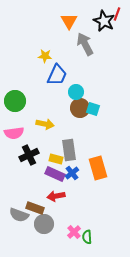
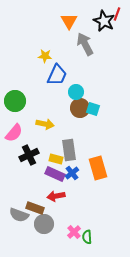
pink semicircle: rotated 42 degrees counterclockwise
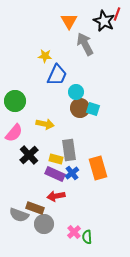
black cross: rotated 18 degrees counterclockwise
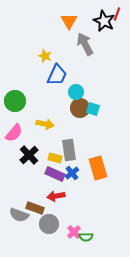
yellow star: rotated 16 degrees clockwise
yellow rectangle: moved 1 px left, 1 px up
gray circle: moved 5 px right
green semicircle: moved 1 px left; rotated 88 degrees counterclockwise
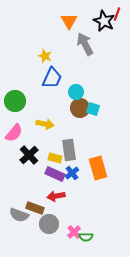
blue trapezoid: moved 5 px left, 3 px down
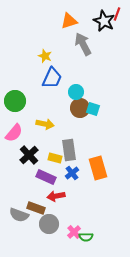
orange triangle: rotated 42 degrees clockwise
gray arrow: moved 2 px left
purple rectangle: moved 9 px left, 3 px down
brown rectangle: moved 1 px right
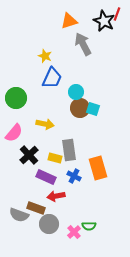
green circle: moved 1 px right, 3 px up
blue cross: moved 2 px right, 3 px down; rotated 24 degrees counterclockwise
green semicircle: moved 3 px right, 11 px up
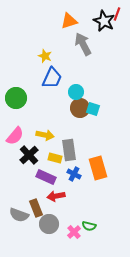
yellow arrow: moved 11 px down
pink semicircle: moved 1 px right, 3 px down
blue cross: moved 2 px up
brown rectangle: rotated 48 degrees clockwise
green semicircle: rotated 16 degrees clockwise
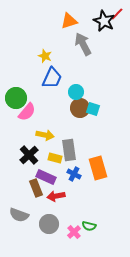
red line: rotated 24 degrees clockwise
pink semicircle: moved 12 px right, 24 px up
brown rectangle: moved 20 px up
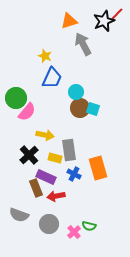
black star: rotated 25 degrees clockwise
